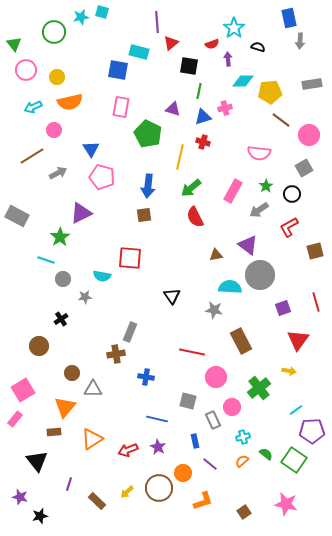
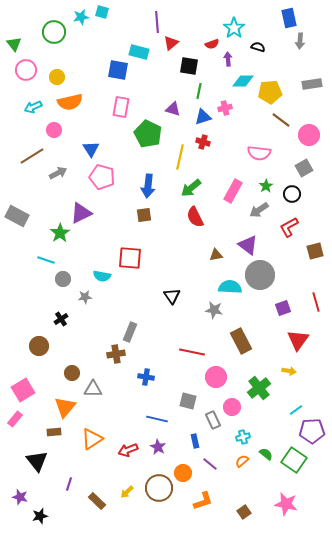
green star at (60, 237): moved 4 px up
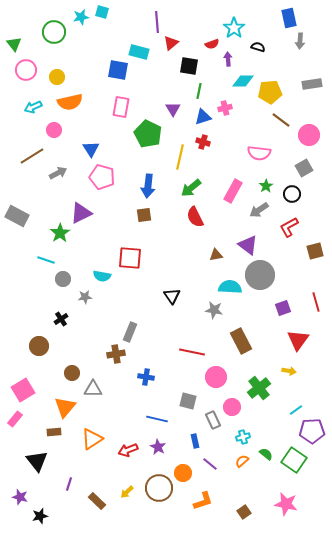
purple triangle at (173, 109): rotated 42 degrees clockwise
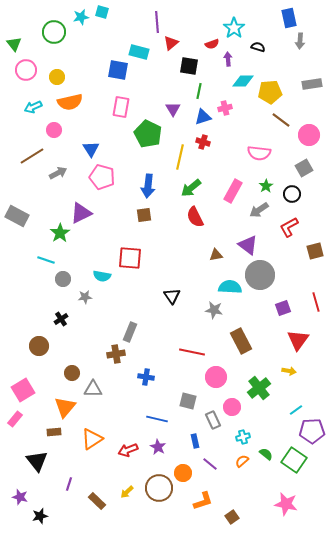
brown square at (244, 512): moved 12 px left, 5 px down
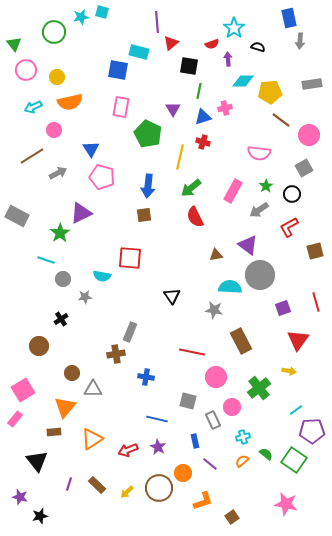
brown rectangle at (97, 501): moved 16 px up
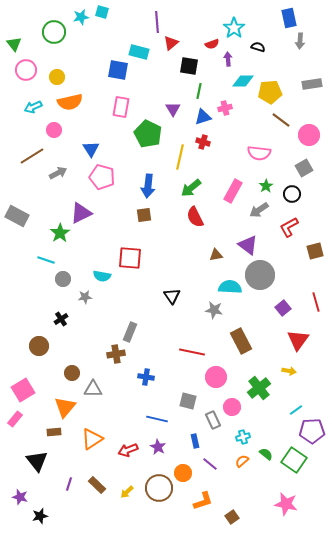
purple square at (283, 308): rotated 21 degrees counterclockwise
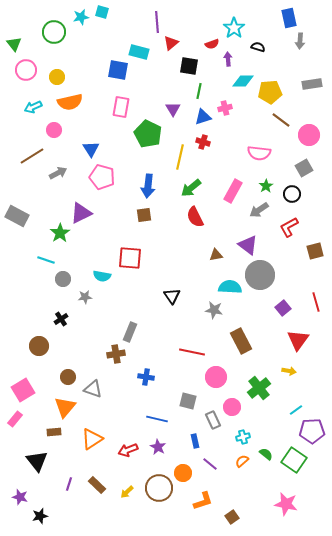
brown circle at (72, 373): moved 4 px left, 4 px down
gray triangle at (93, 389): rotated 18 degrees clockwise
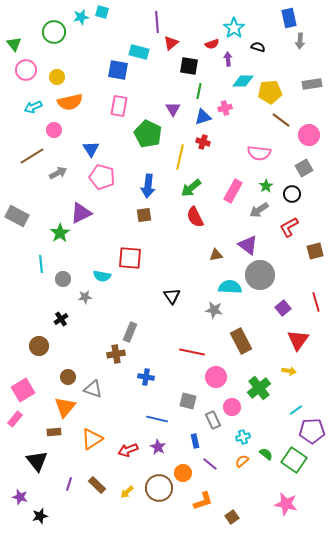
pink rectangle at (121, 107): moved 2 px left, 1 px up
cyan line at (46, 260): moved 5 px left, 4 px down; rotated 66 degrees clockwise
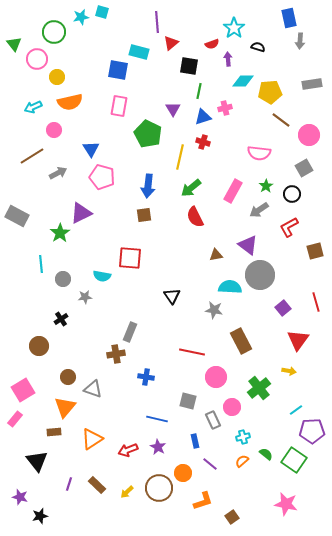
pink circle at (26, 70): moved 11 px right, 11 px up
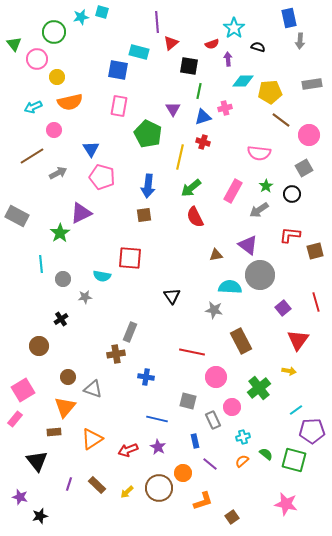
red L-shape at (289, 227): moved 1 px right, 8 px down; rotated 35 degrees clockwise
green square at (294, 460): rotated 20 degrees counterclockwise
